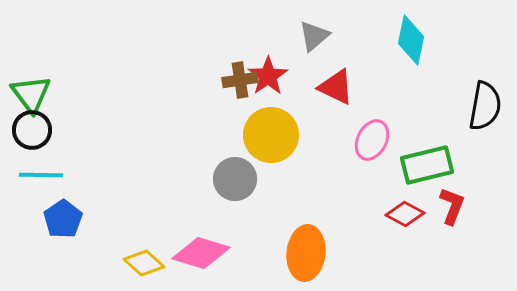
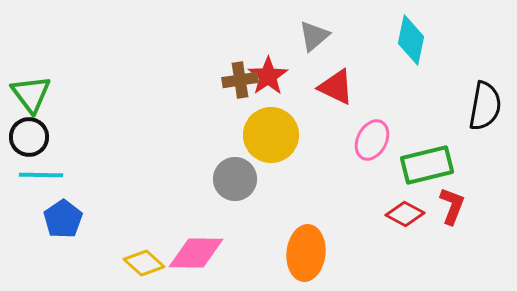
black circle: moved 3 px left, 7 px down
pink diamond: moved 5 px left; rotated 16 degrees counterclockwise
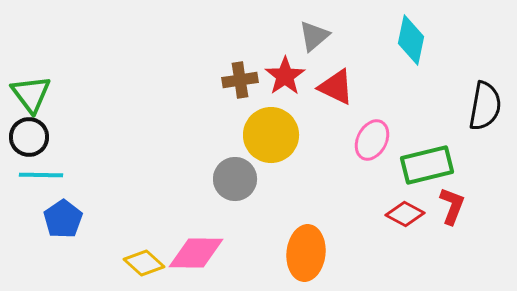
red star: moved 17 px right
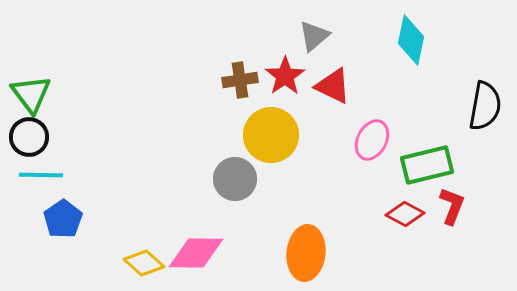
red triangle: moved 3 px left, 1 px up
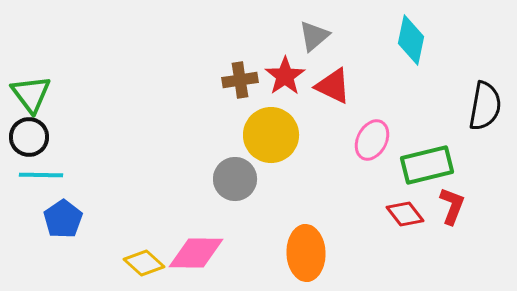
red diamond: rotated 24 degrees clockwise
orange ellipse: rotated 8 degrees counterclockwise
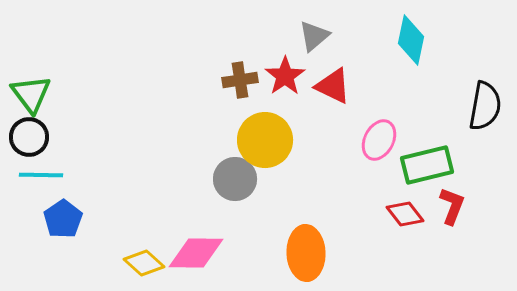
yellow circle: moved 6 px left, 5 px down
pink ellipse: moved 7 px right
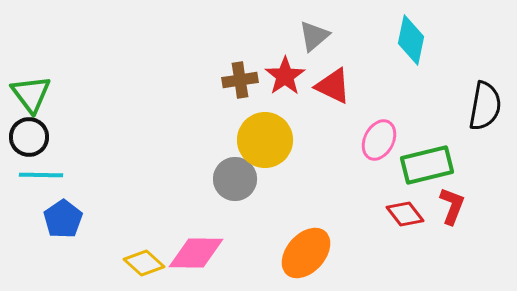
orange ellipse: rotated 44 degrees clockwise
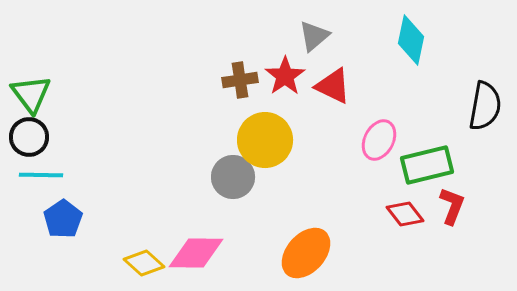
gray circle: moved 2 px left, 2 px up
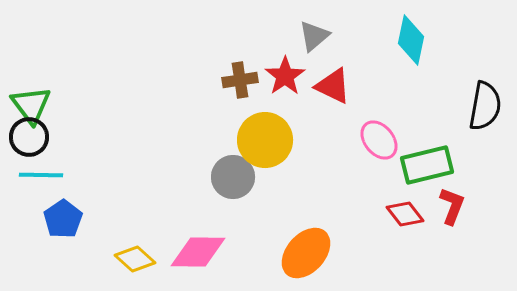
green triangle: moved 11 px down
pink ellipse: rotated 66 degrees counterclockwise
pink diamond: moved 2 px right, 1 px up
yellow diamond: moved 9 px left, 4 px up
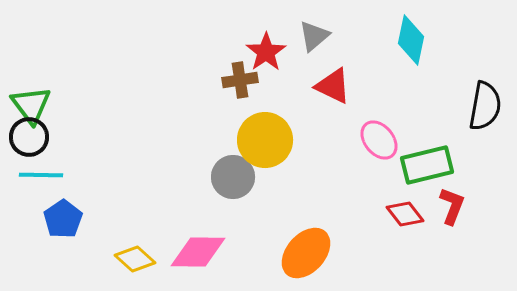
red star: moved 19 px left, 24 px up
